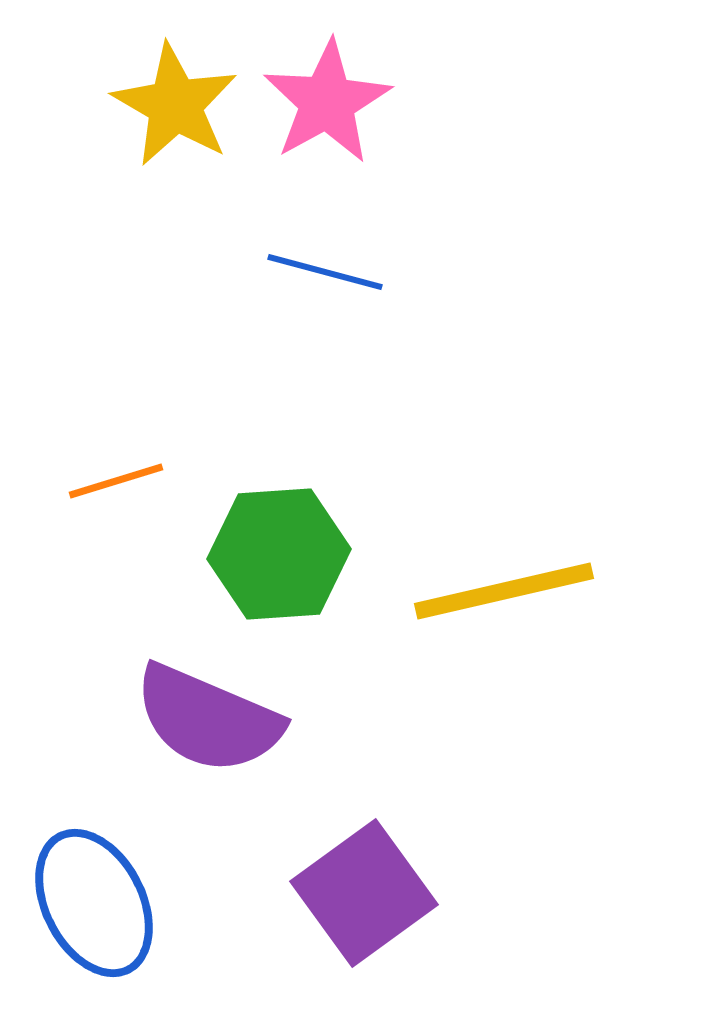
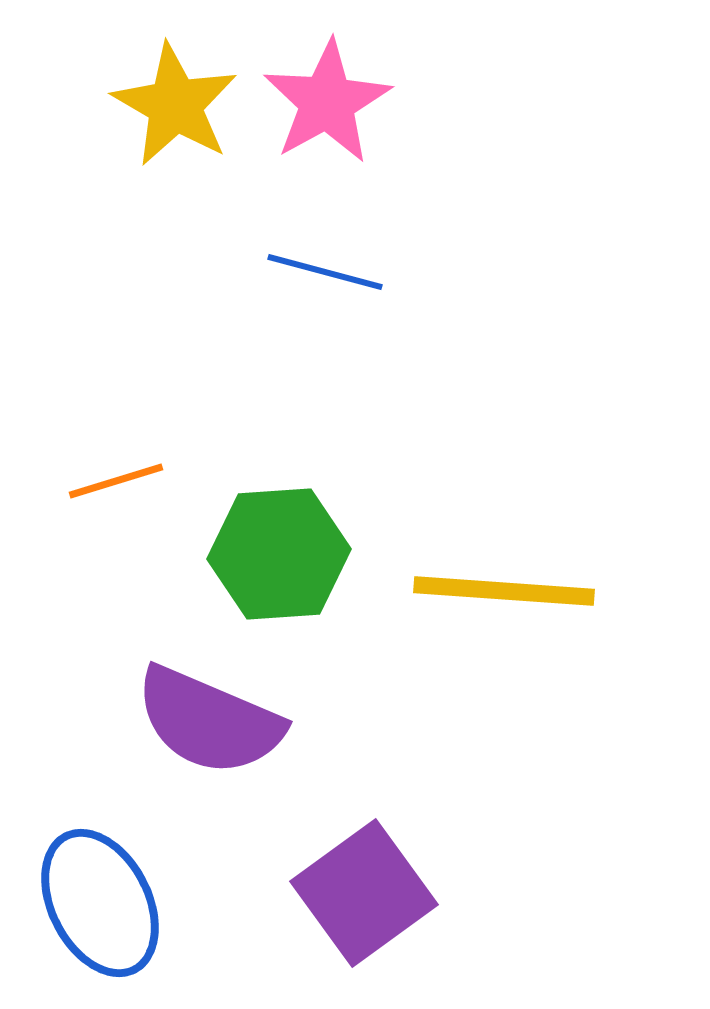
yellow line: rotated 17 degrees clockwise
purple semicircle: moved 1 px right, 2 px down
blue ellipse: moved 6 px right
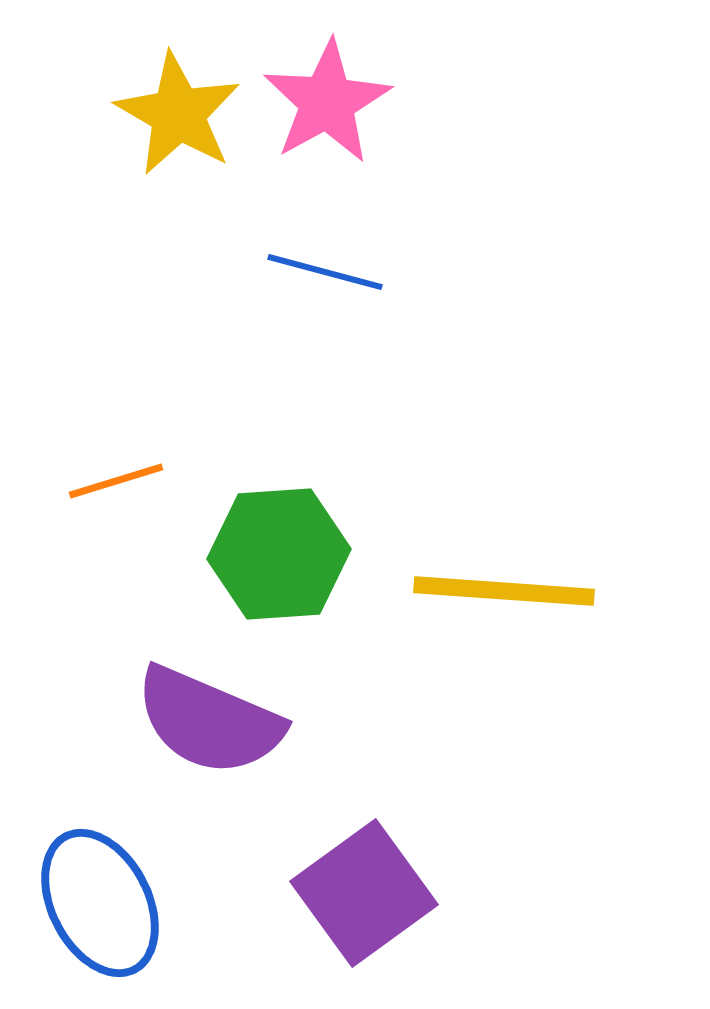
yellow star: moved 3 px right, 9 px down
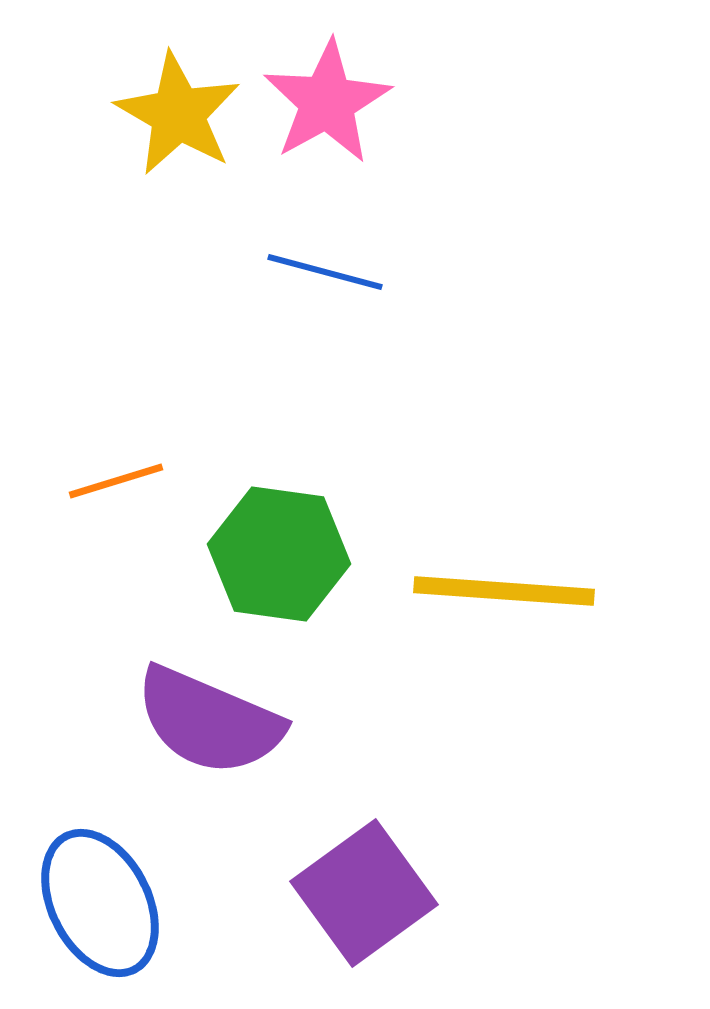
green hexagon: rotated 12 degrees clockwise
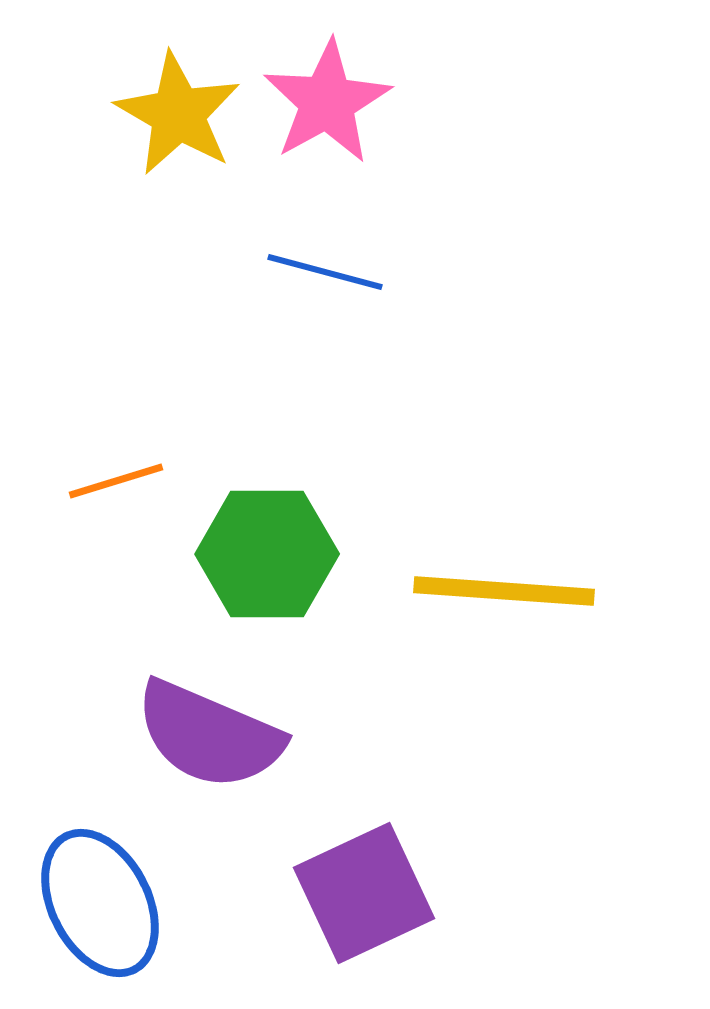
green hexagon: moved 12 px left; rotated 8 degrees counterclockwise
purple semicircle: moved 14 px down
purple square: rotated 11 degrees clockwise
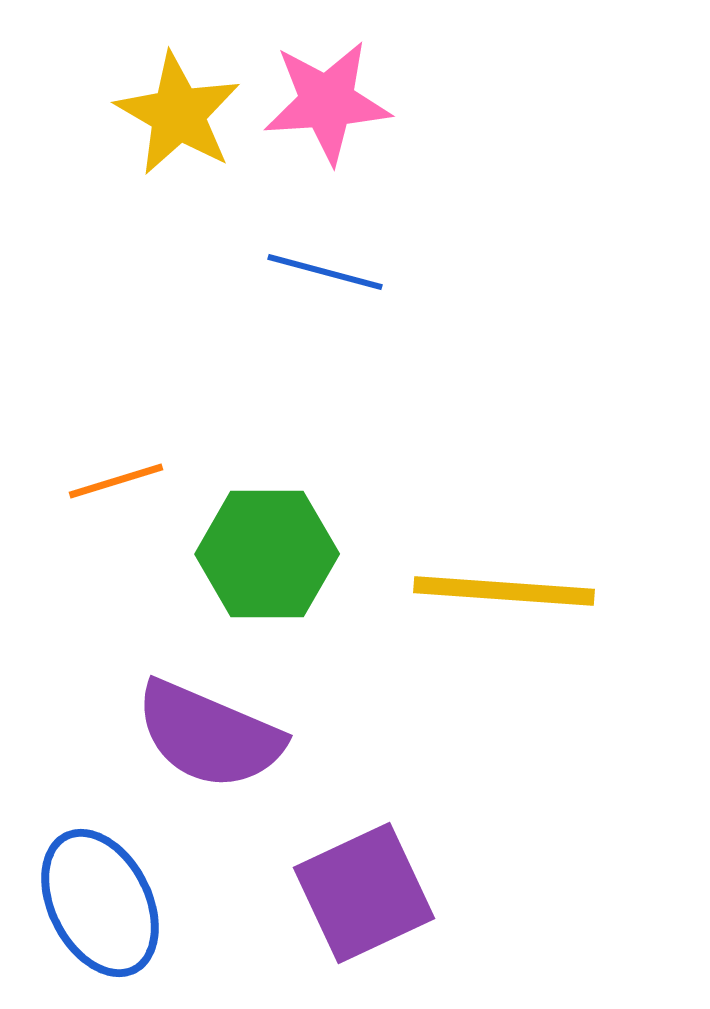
pink star: rotated 25 degrees clockwise
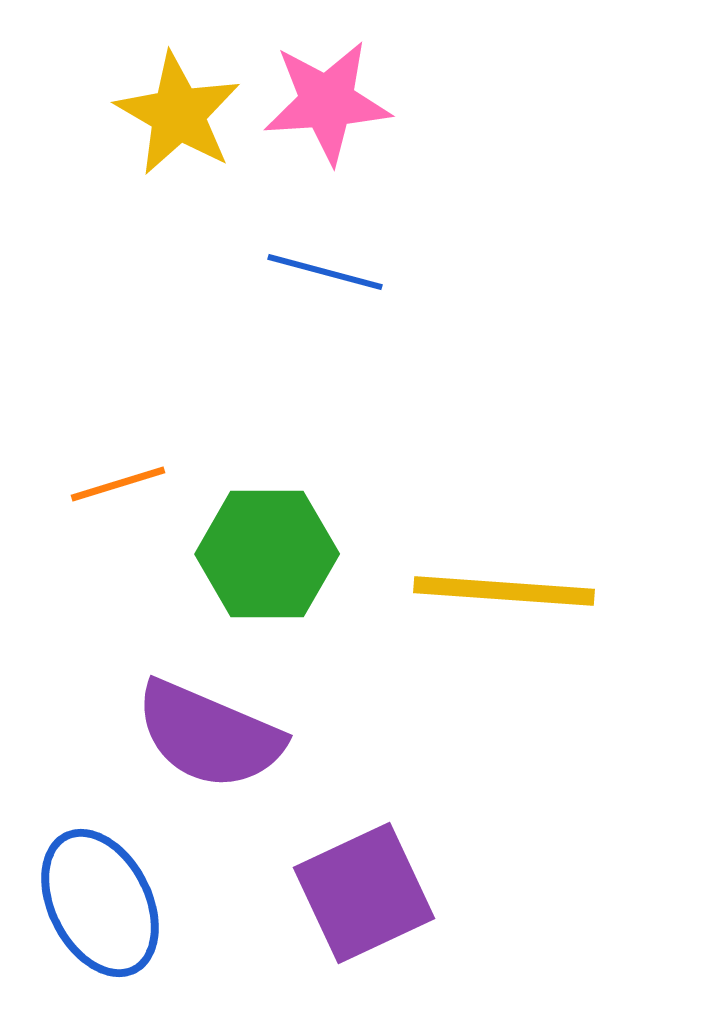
orange line: moved 2 px right, 3 px down
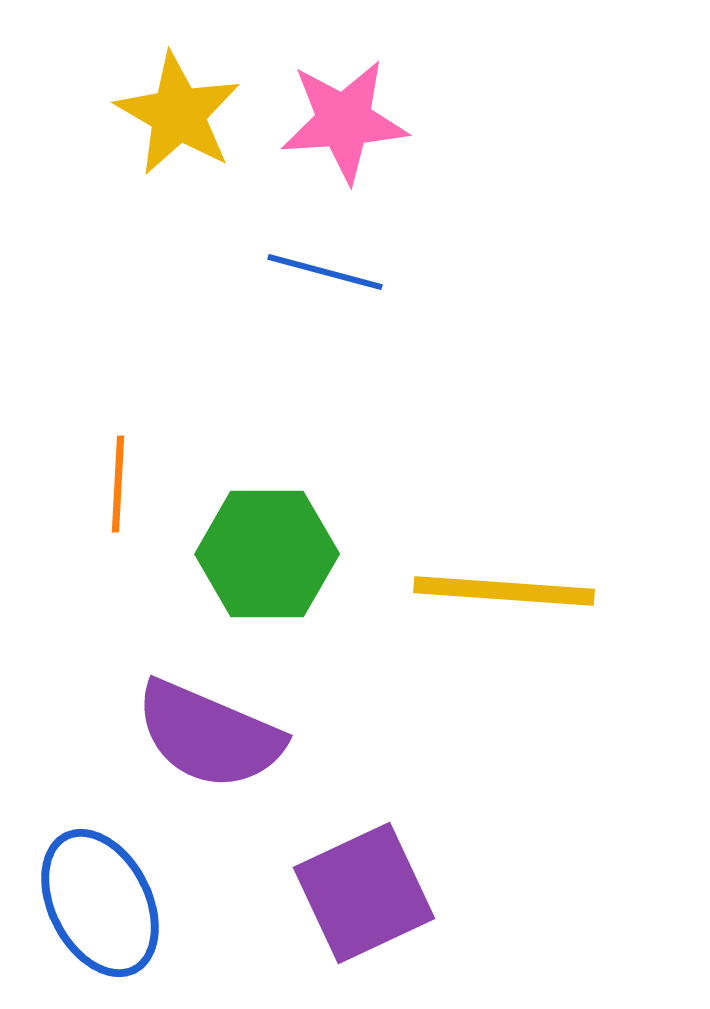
pink star: moved 17 px right, 19 px down
orange line: rotated 70 degrees counterclockwise
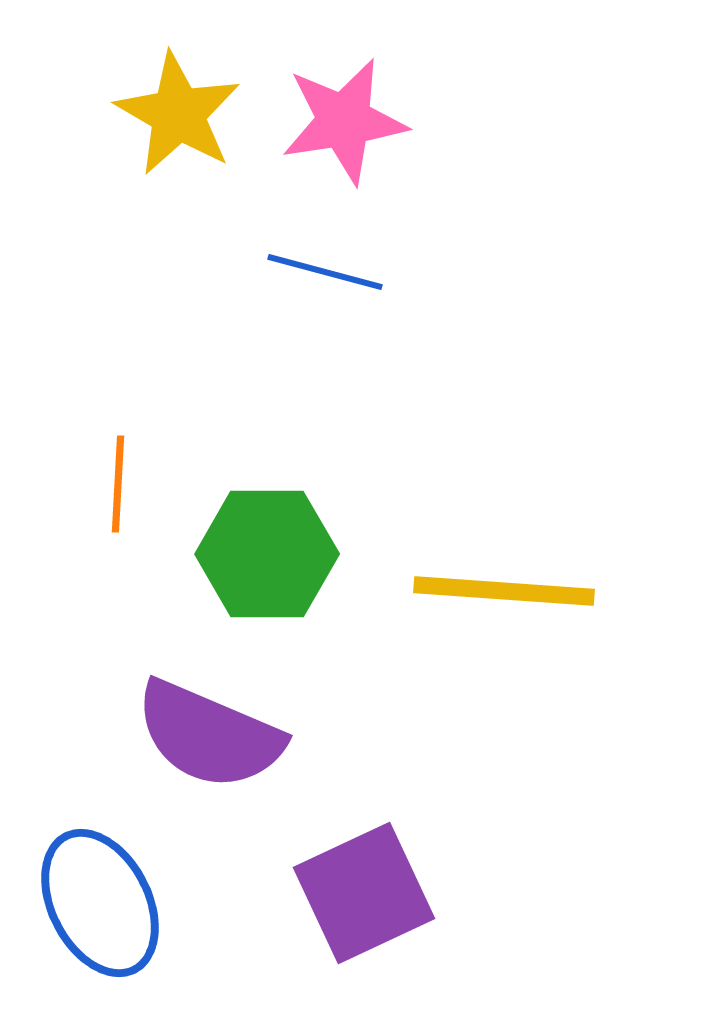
pink star: rotated 5 degrees counterclockwise
